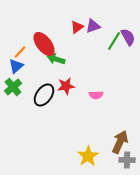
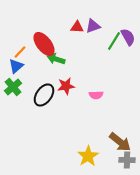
red triangle: rotated 40 degrees clockwise
brown arrow: rotated 105 degrees clockwise
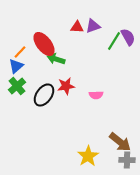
green cross: moved 4 px right, 1 px up
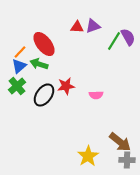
green arrow: moved 17 px left, 5 px down
blue triangle: moved 3 px right
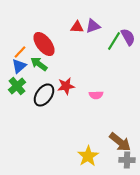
green arrow: rotated 18 degrees clockwise
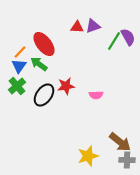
blue triangle: rotated 14 degrees counterclockwise
yellow star: rotated 15 degrees clockwise
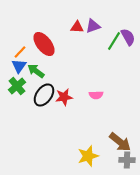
green arrow: moved 3 px left, 7 px down
red star: moved 2 px left, 11 px down
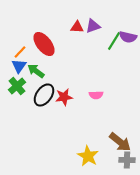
purple semicircle: rotated 132 degrees clockwise
yellow star: rotated 25 degrees counterclockwise
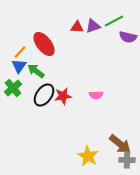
green line: moved 20 px up; rotated 30 degrees clockwise
green cross: moved 4 px left, 2 px down
red star: moved 1 px left, 1 px up
brown arrow: moved 2 px down
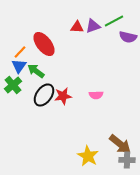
green cross: moved 3 px up
